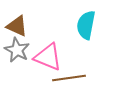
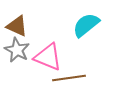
cyan semicircle: rotated 40 degrees clockwise
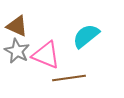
cyan semicircle: moved 11 px down
gray star: moved 1 px down
pink triangle: moved 2 px left, 2 px up
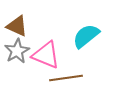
gray star: rotated 15 degrees clockwise
brown line: moved 3 px left
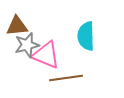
brown triangle: rotated 30 degrees counterclockwise
cyan semicircle: rotated 52 degrees counterclockwise
gray star: moved 10 px right, 6 px up; rotated 15 degrees clockwise
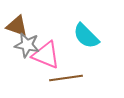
brown triangle: rotated 25 degrees clockwise
cyan semicircle: rotated 44 degrees counterclockwise
gray star: rotated 25 degrees clockwise
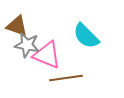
pink triangle: moved 1 px right
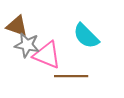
brown line: moved 5 px right, 2 px up; rotated 8 degrees clockwise
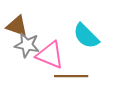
pink triangle: moved 3 px right
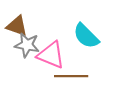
pink triangle: moved 1 px right
